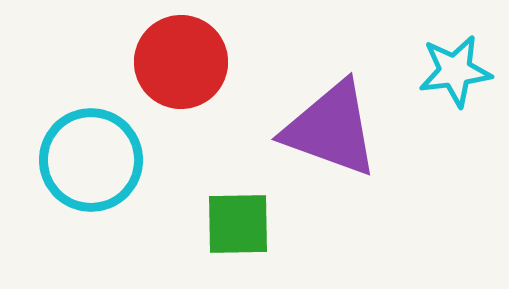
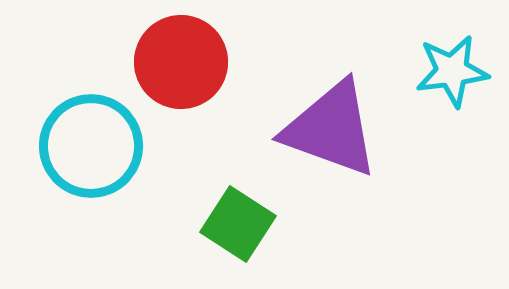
cyan star: moved 3 px left
cyan circle: moved 14 px up
green square: rotated 34 degrees clockwise
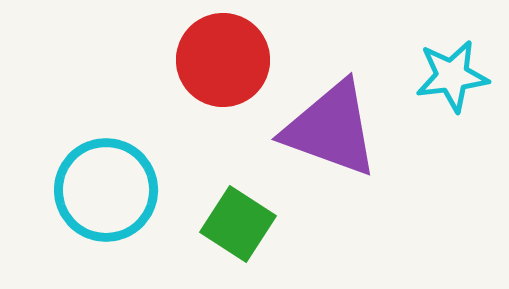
red circle: moved 42 px right, 2 px up
cyan star: moved 5 px down
cyan circle: moved 15 px right, 44 px down
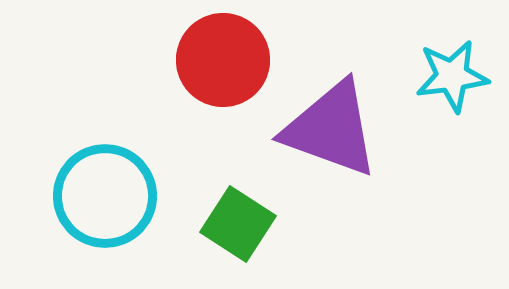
cyan circle: moved 1 px left, 6 px down
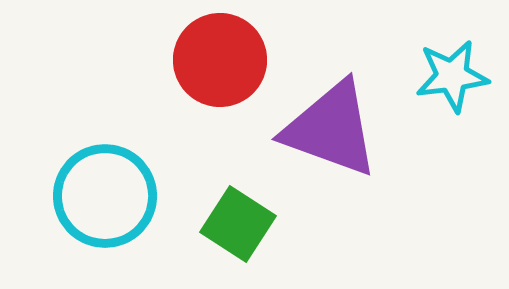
red circle: moved 3 px left
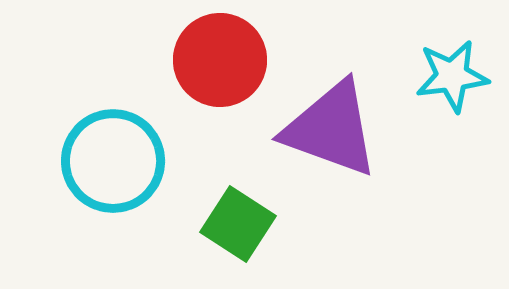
cyan circle: moved 8 px right, 35 px up
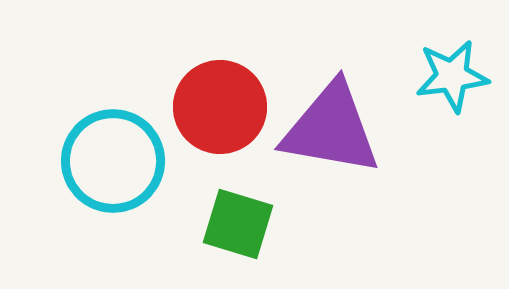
red circle: moved 47 px down
purple triangle: rotated 10 degrees counterclockwise
green square: rotated 16 degrees counterclockwise
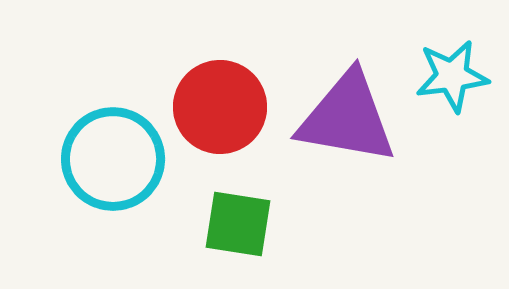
purple triangle: moved 16 px right, 11 px up
cyan circle: moved 2 px up
green square: rotated 8 degrees counterclockwise
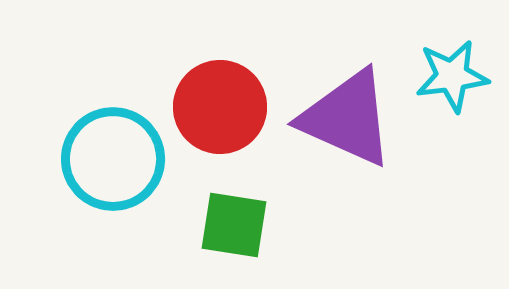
purple triangle: rotated 14 degrees clockwise
green square: moved 4 px left, 1 px down
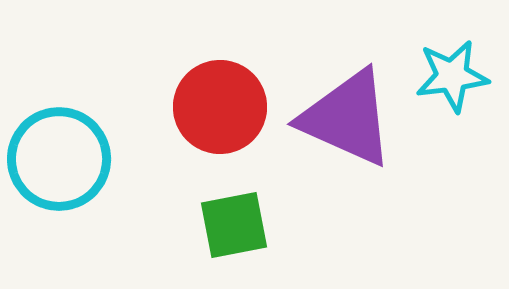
cyan circle: moved 54 px left
green square: rotated 20 degrees counterclockwise
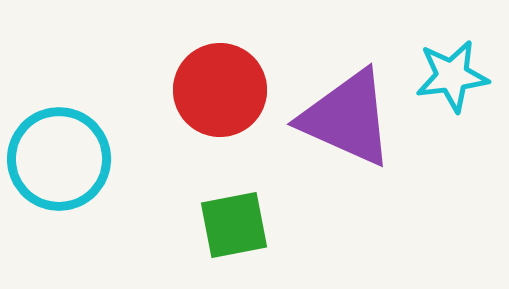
red circle: moved 17 px up
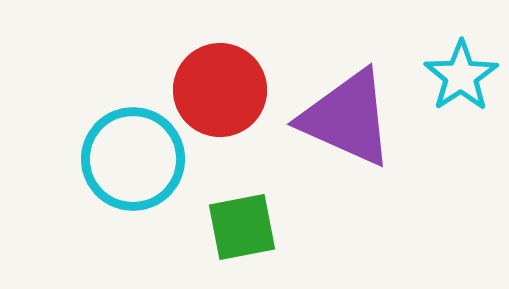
cyan star: moved 9 px right; rotated 26 degrees counterclockwise
cyan circle: moved 74 px right
green square: moved 8 px right, 2 px down
